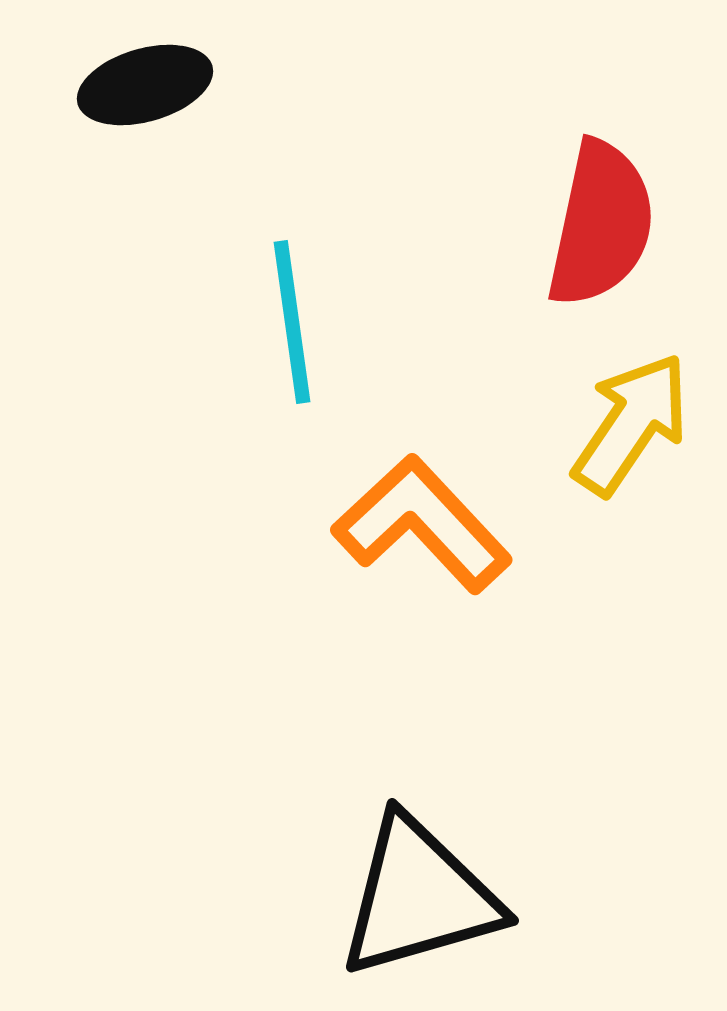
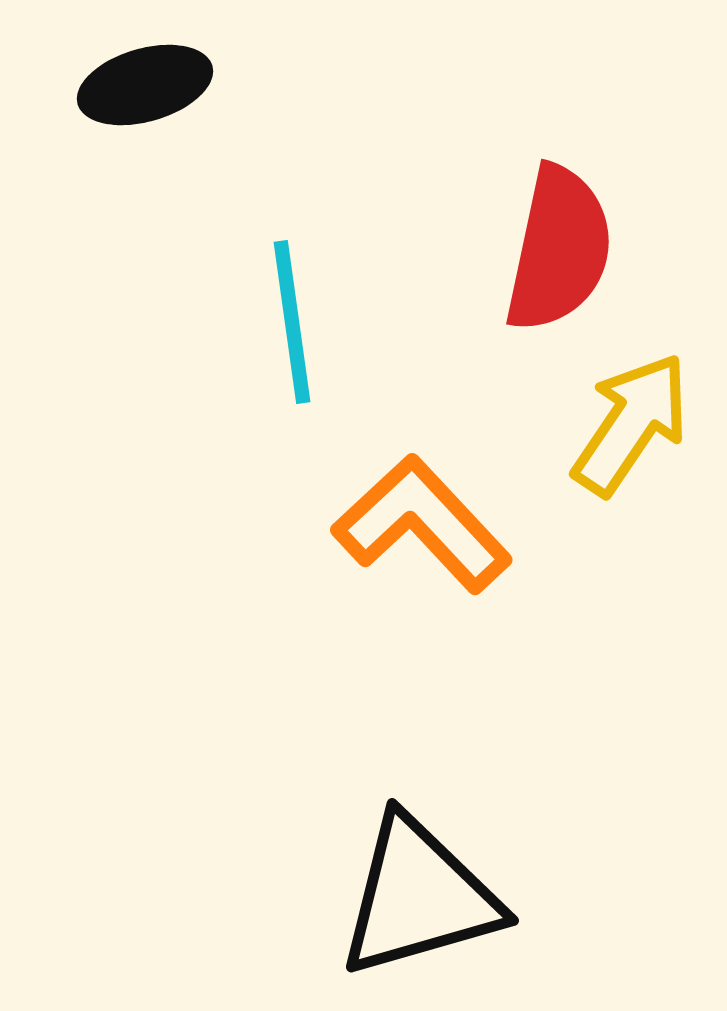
red semicircle: moved 42 px left, 25 px down
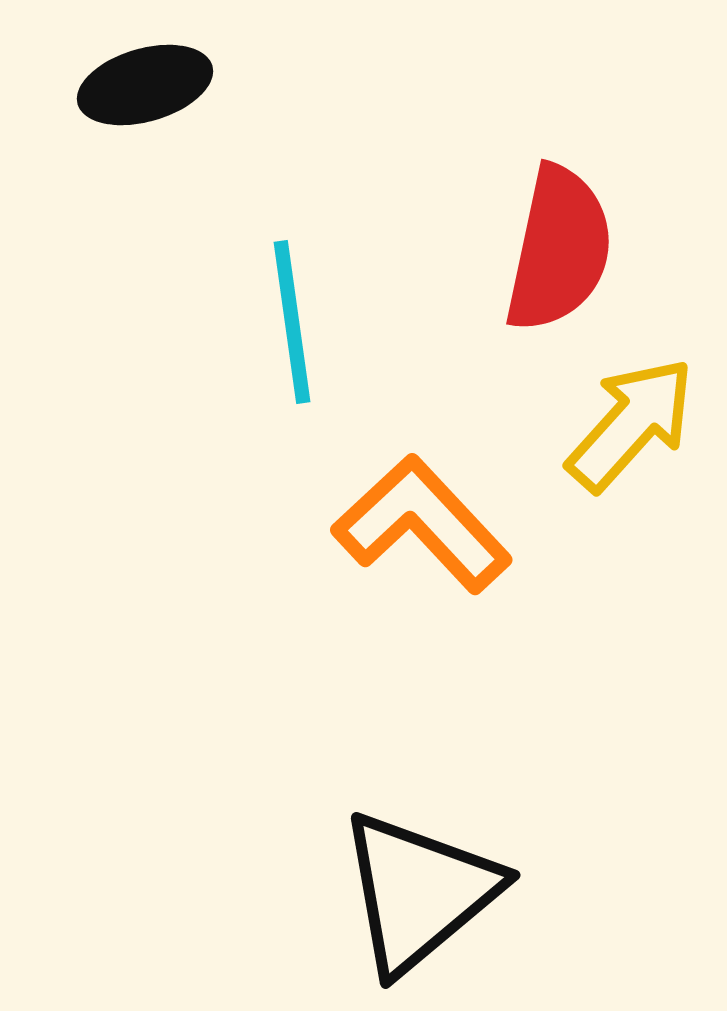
yellow arrow: rotated 8 degrees clockwise
black triangle: moved 5 px up; rotated 24 degrees counterclockwise
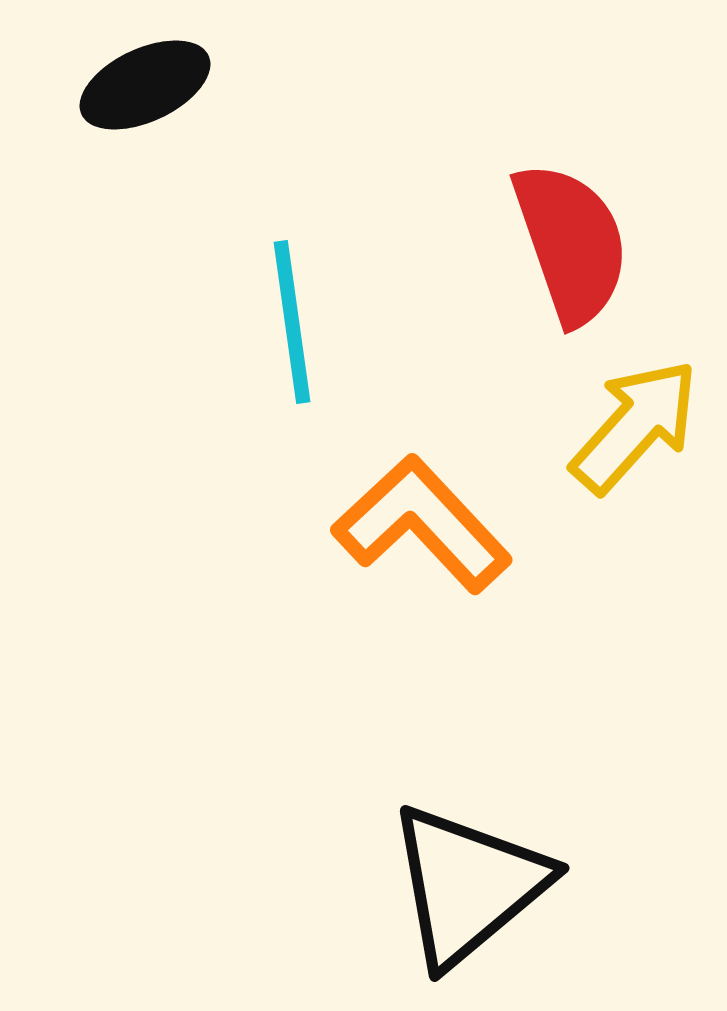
black ellipse: rotated 9 degrees counterclockwise
red semicircle: moved 12 px right, 6 px up; rotated 31 degrees counterclockwise
yellow arrow: moved 4 px right, 2 px down
black triangle: moved 49 px right, 7 px up
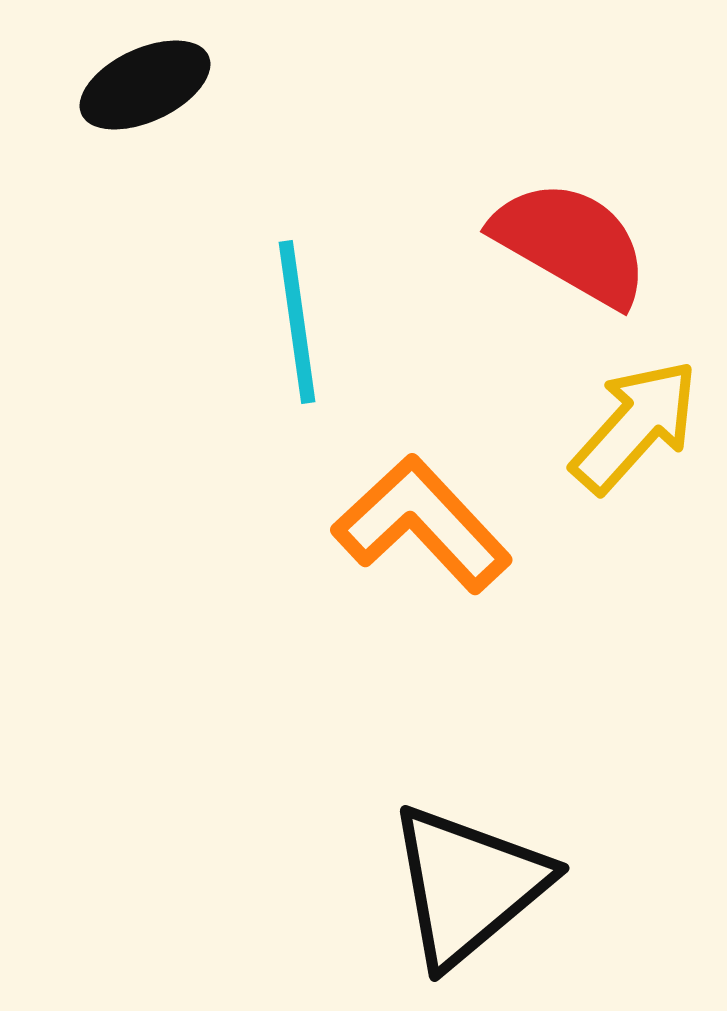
red semicircle: rotated 41 degrees counterclockwise
cyan line: moved 5 px right
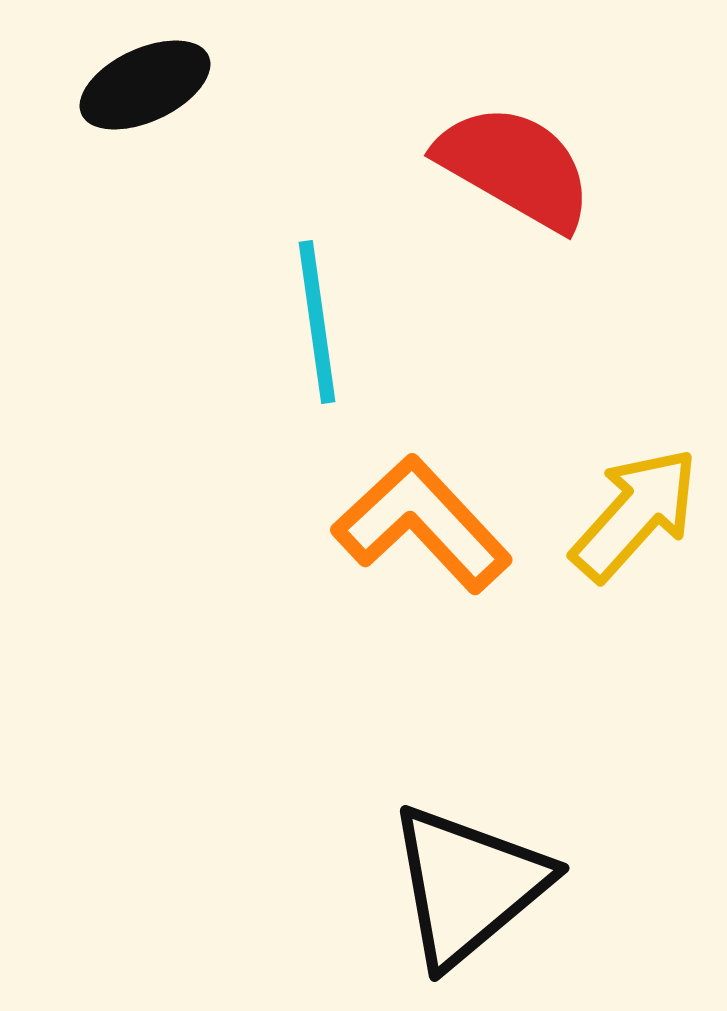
red semicircle: moved 56 px left, 76 px up
cyan line: moved 20 px right
yellow arrow: moved 88 px down
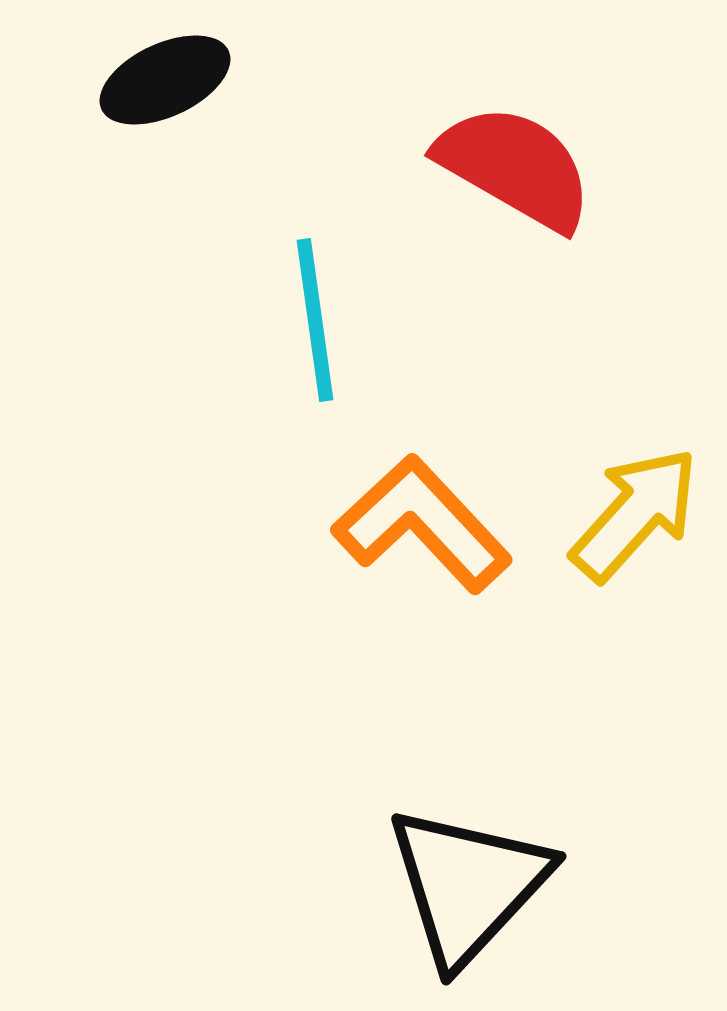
black ellipse: moved 20 px right, 5 px up
cyan line: moved 2 px left, 2 px up
black triangle: rotated 7 degrees counterclockwise
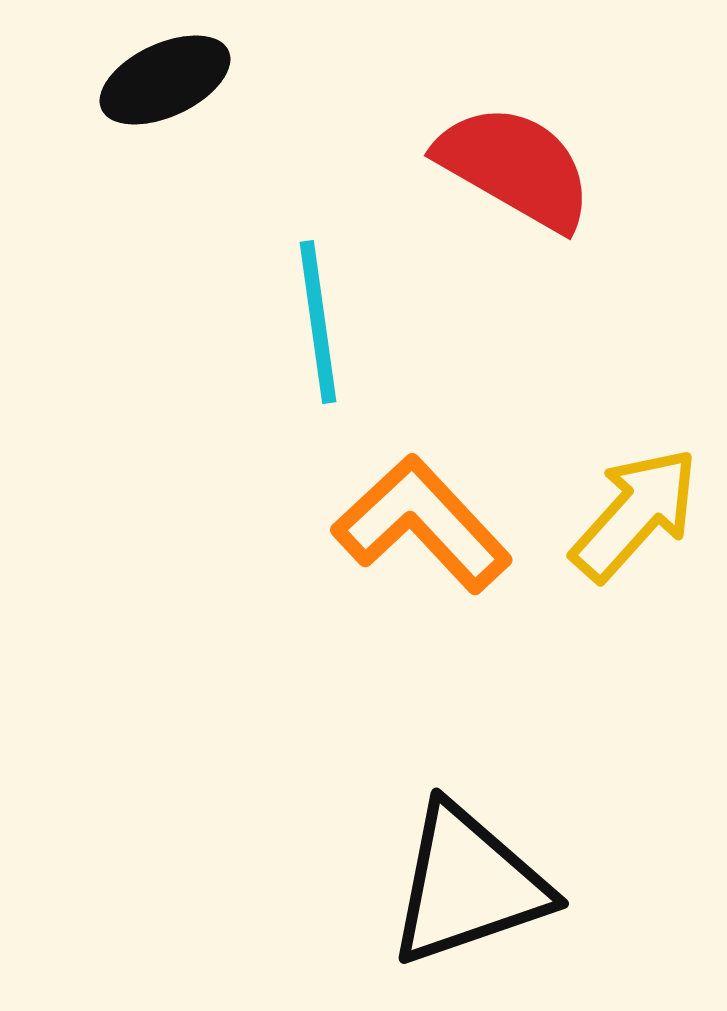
cyan line: moved 3 px right, 2 px down
black triangle: rotated 28 degrees clockwise
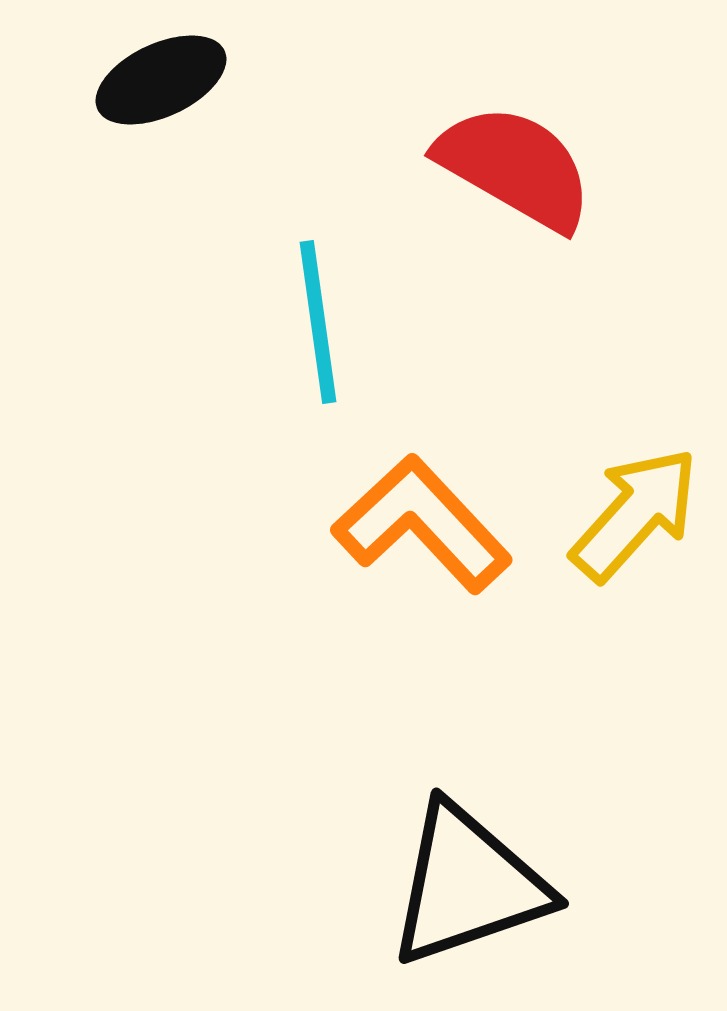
black ellipse: moved 4 px left
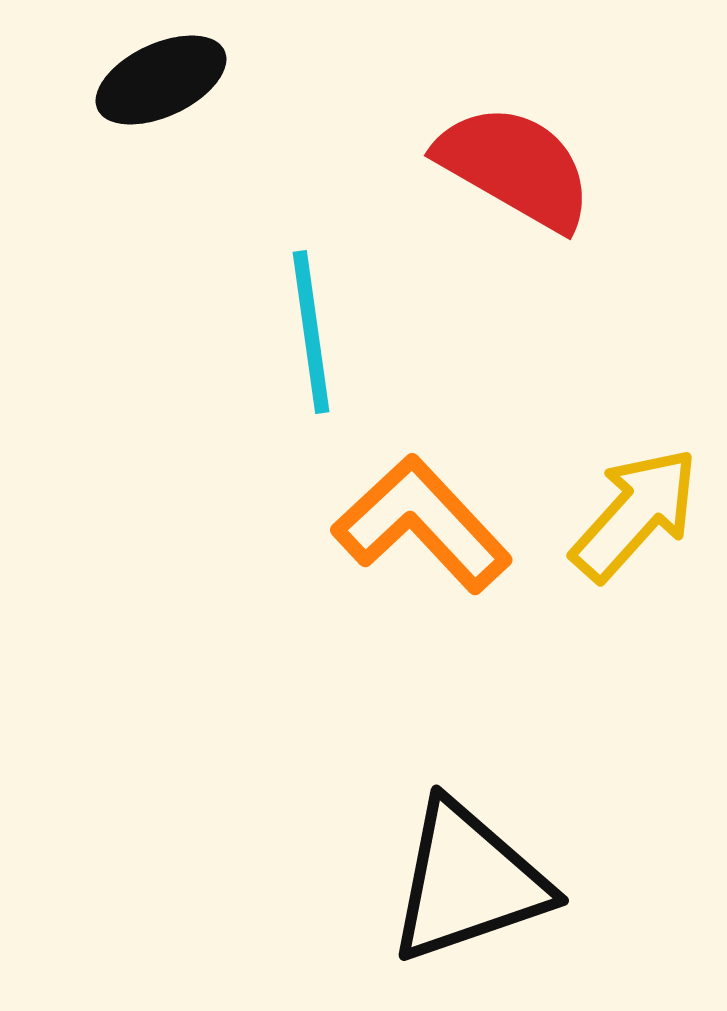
cyan line: moved 7 px left, 10 px down
black triangle: moved 3 px up
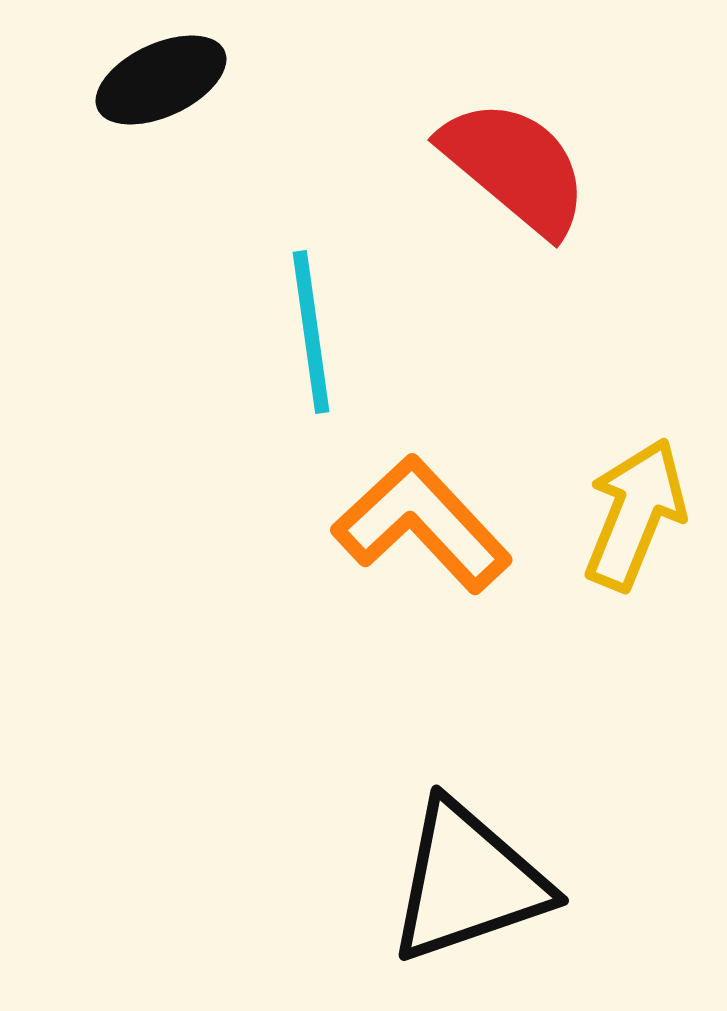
red semicircle: rotated 10 degrees clockwise
yellow arrow: rotated 20 degrees counterclockwise
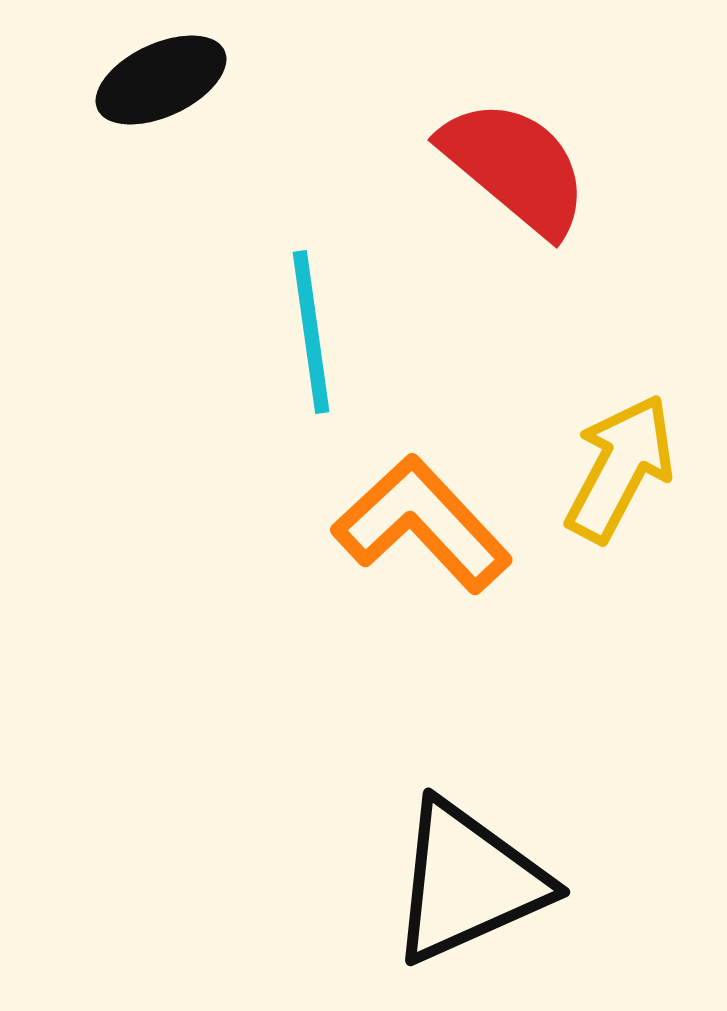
yellow arrow: moved 15 px left, 46 px up; rotated 6 degrees clockwise
black triangle: rotated 5 degrees counterclockwise
